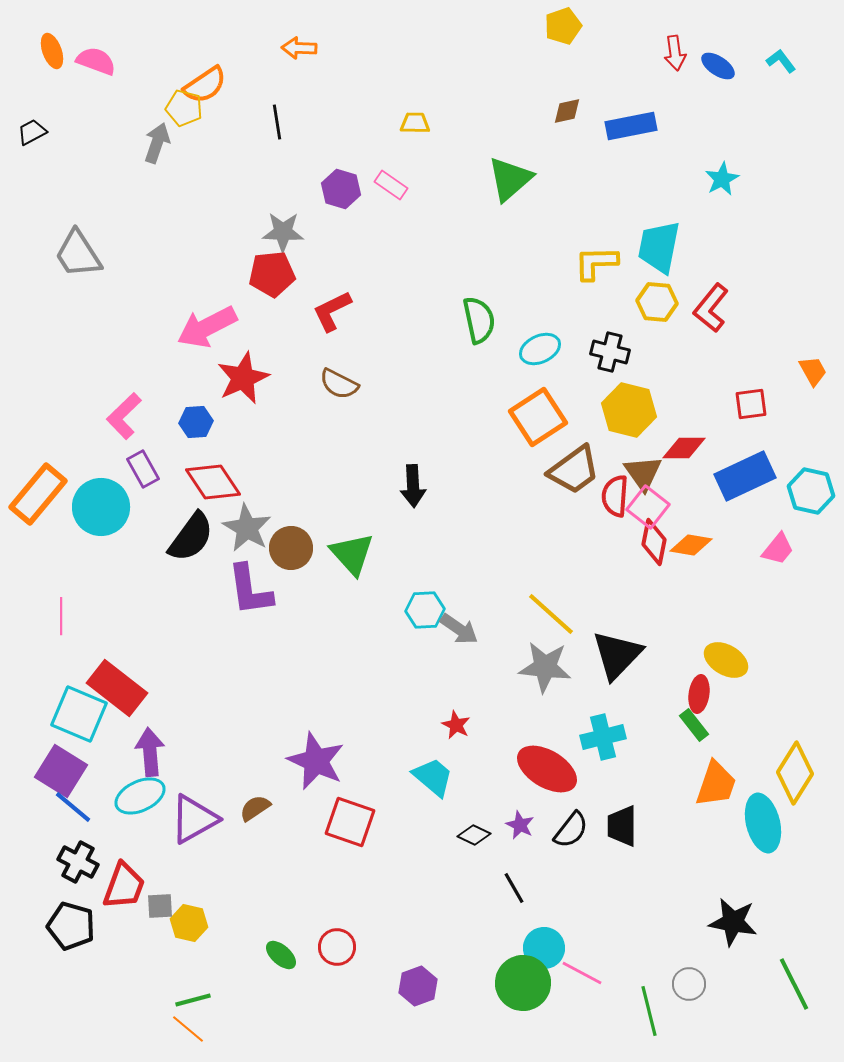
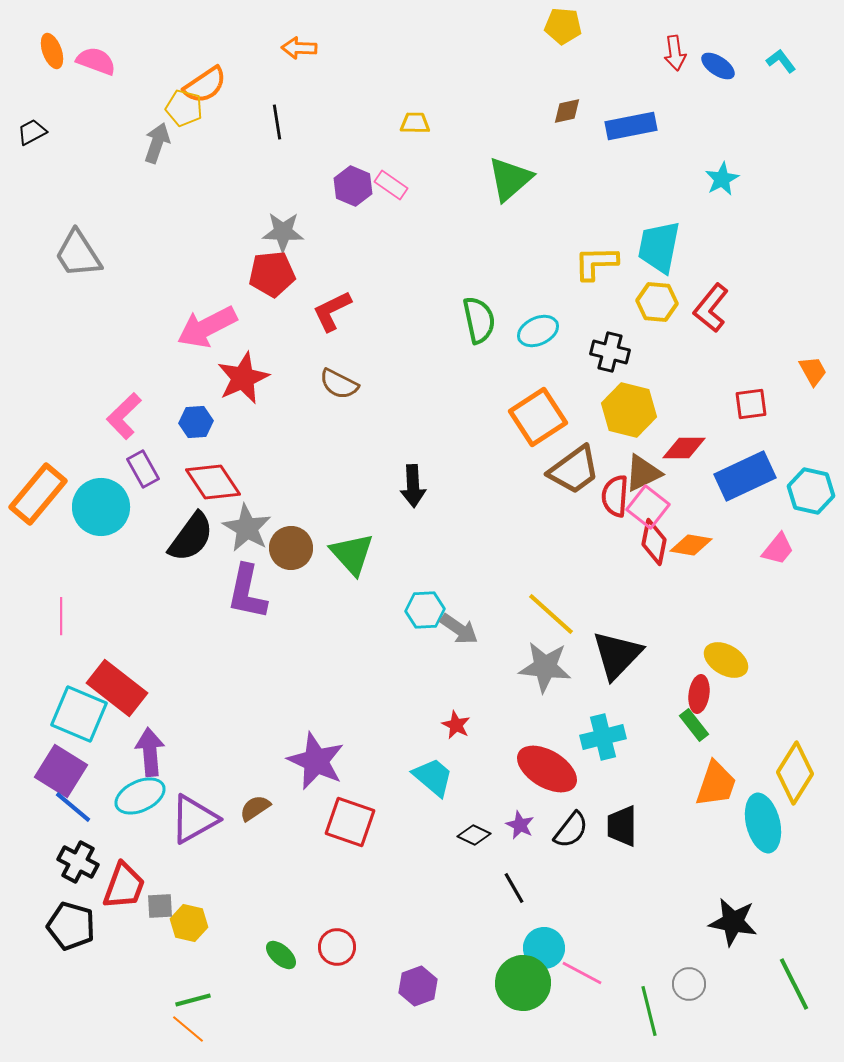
yellow pentagon at (563, 26): rotated 24 degrees clockwise
purple hexagon at (341, 189): moved 12 px right, 3 px up; rotated 6 degrees clockwise
cyan ellipse at (540, 349): moved 2 px left, 18 px up
brown triangle at (643, 473): rotated 39 degrees clockwise
purple L-shape at (250, 590): moved 3 px left, 2 px down; rotated 20 degrees clockwise
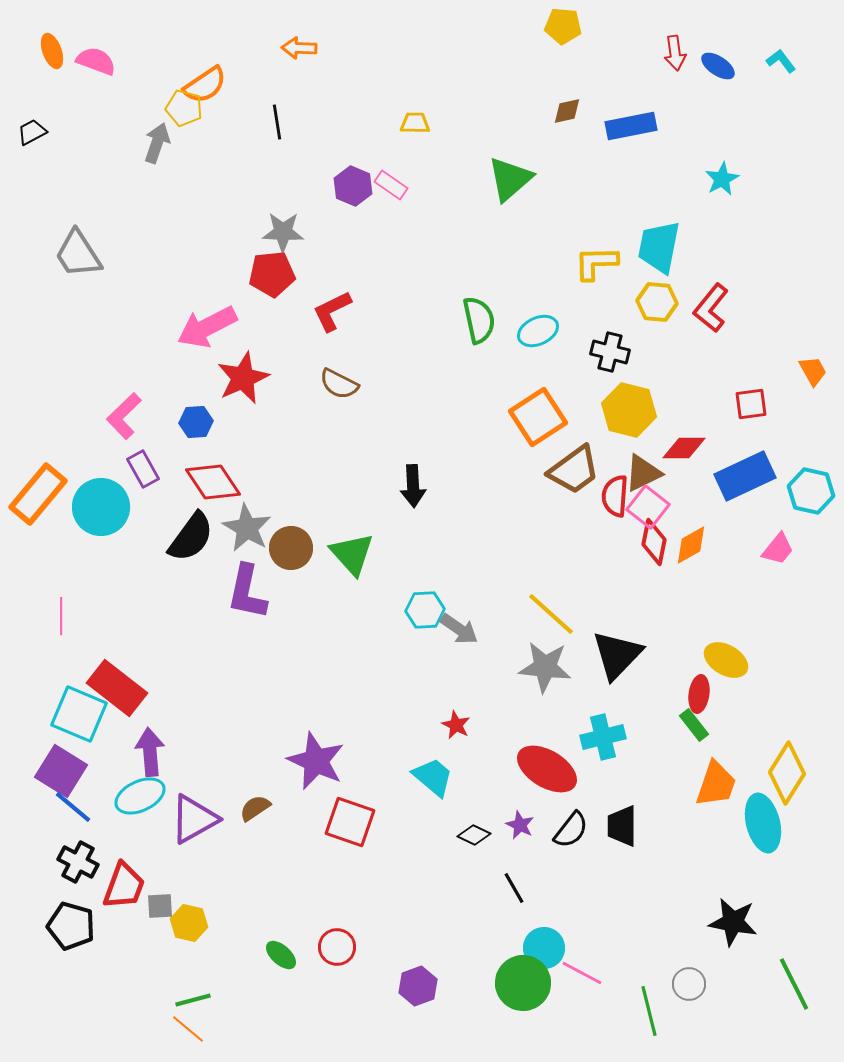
orange diamond at (691, 545): rotated 39 degrees counterclockwise
yellow diamond at (795, 773): moved 8 px left
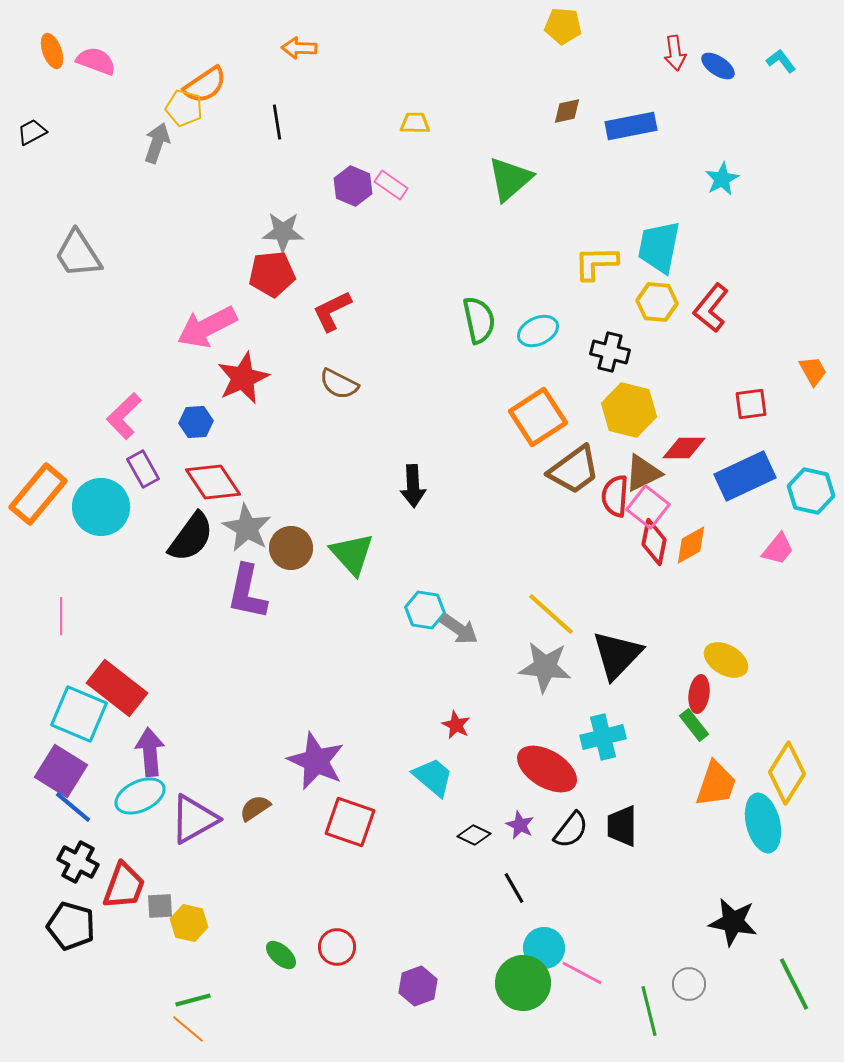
cyan hexagon at (425, 610): rotated 12 degrees clockwise
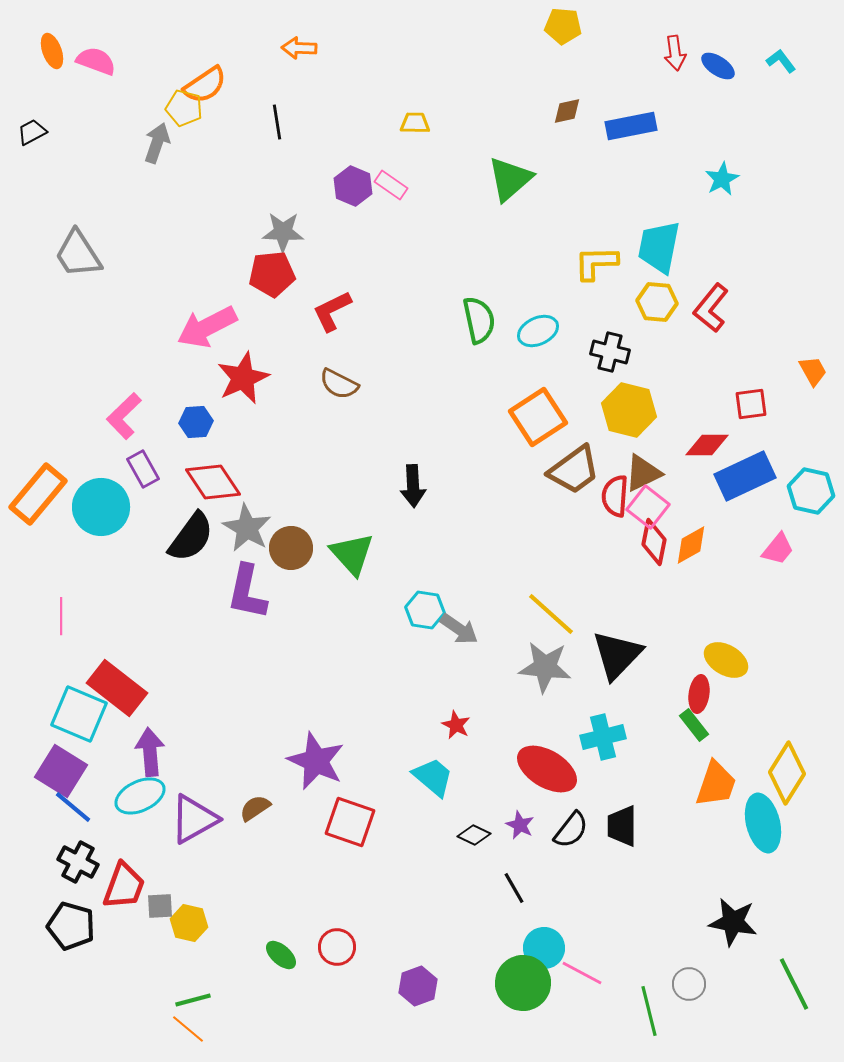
red diamond at (684, 448): moved 23 px right, 3 px up
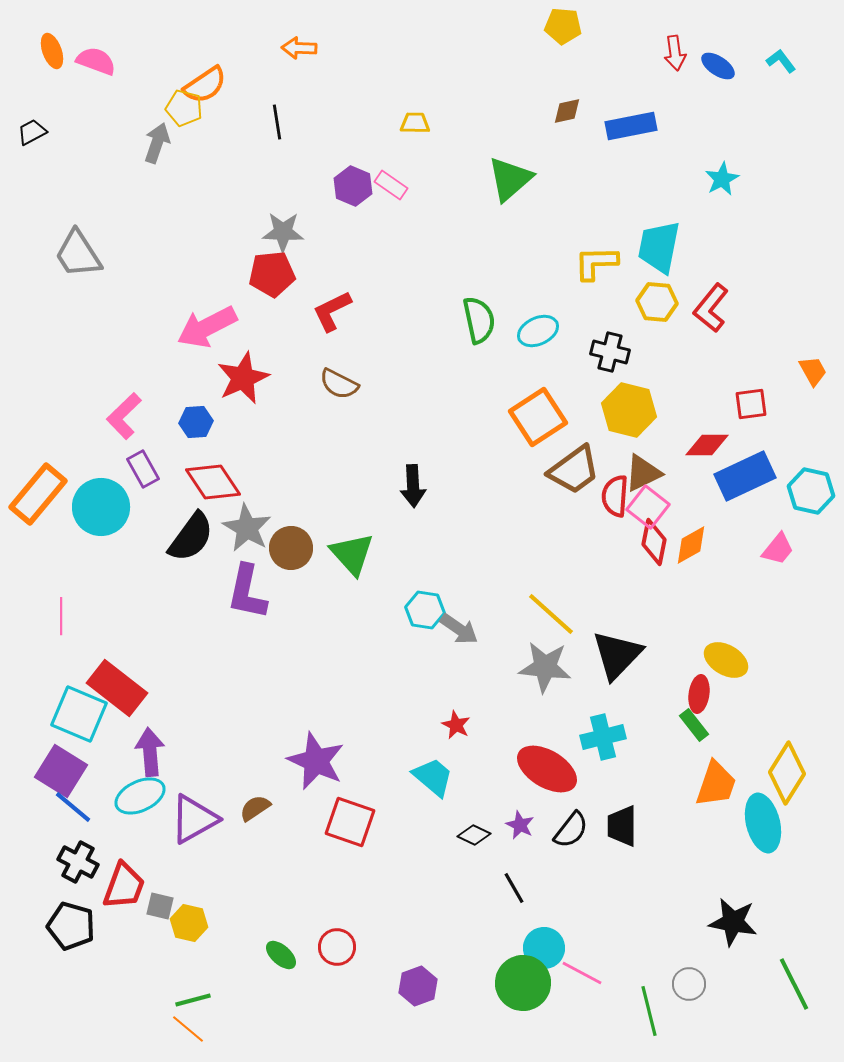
gray square at (160, 906): rotated 16 degrees clockwise
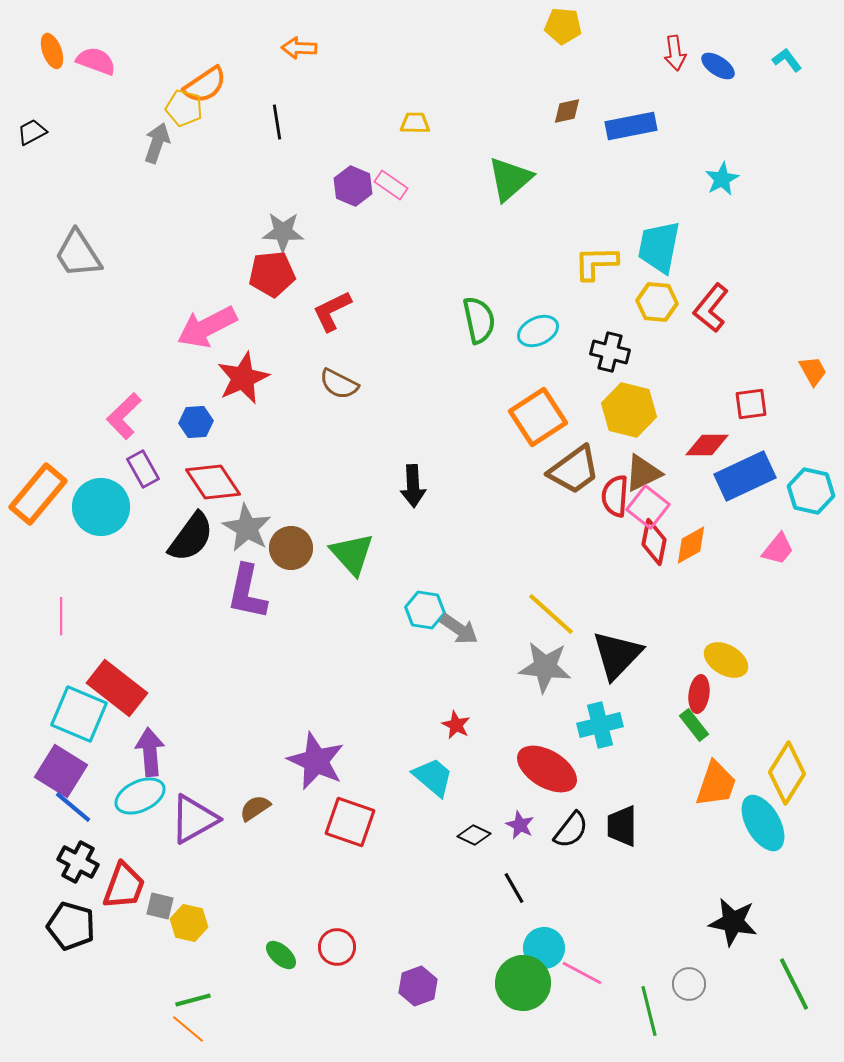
cyan L-shape at (781, 61): moved 6 px right, 1 px up
cyan cross at (603, 737): moved 3 px left, 12 px up
cyan ellipse at (763, 823): rotated 16 degrees counterclockwise
